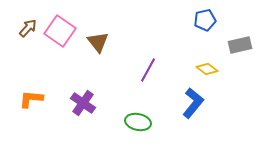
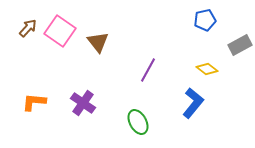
gray rectangle: rotated 15 degrees counterclockwise
orange L-shape: moved 3 px right, 3 px down
green ellipse: rotated 50 degrees clockwise
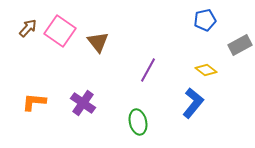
yellow diamond: moved 1 px left, 1 px down
green ellipse: rotated 15 degrees clockwise
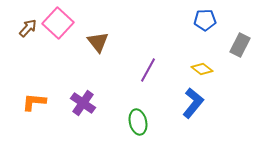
blue pentagon: rotated 10 degrees clockwise
pink square: moved 2 px left, 8 px up; rotated 8 degrees clockwise
gray rectangle: rotated 35 degrees counterclockwise
yellow diamond: moved 4 px left, 1 px up
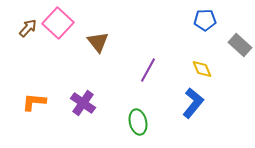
gray rectangle: rotated 75 degrees counterclockwise
yellow diamond: rotated 30 degrees clockwise
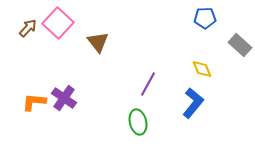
blue pentagon: moved 2 px up
purple line: moved 14 px down
purple cross: moved 19 px left, 5 px up
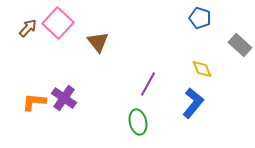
blue pentagon: moved 5 px left; rotated 20 degrees clockwise
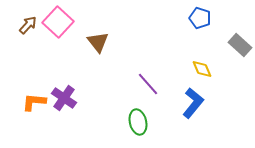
pink square: moved 1 px up
brown arrow: moved 3 px up
purple line: rotated 70 degrees counterclockwise
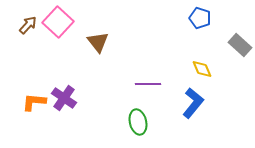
purple line: rotated 50 degrees counterclockwise
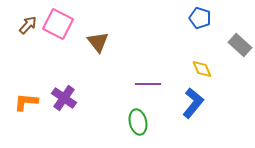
pink square: moved 2 px down; rotated 16 degrees counterclockwise
orange L-shape: moved 8 px left
